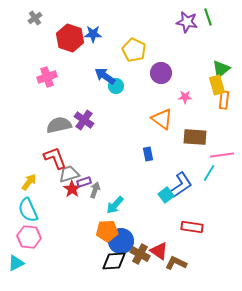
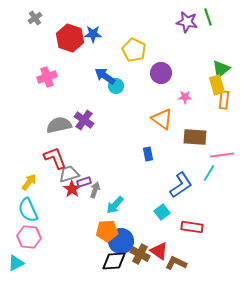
cyan square: moved 4 px left, 17 px down
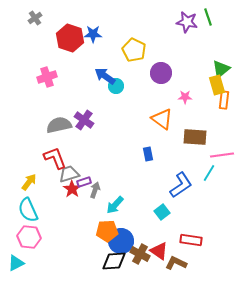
red rectangle: moved 1 px left, 13 px down
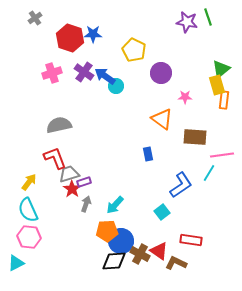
pink cross: moved 5 px right, 4 px up
purple cross: moved 48 px up
gray arrow: moved 9 px left, 14 px down
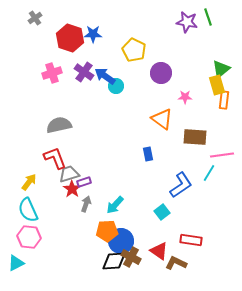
brown cross: moved 9 px left, 3 px down
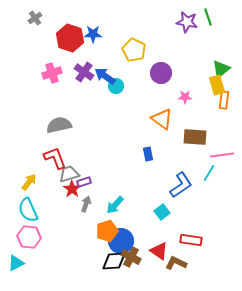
orange pentagon: rotated 15 degrees counterclockwise
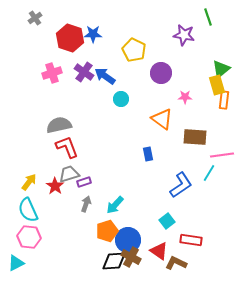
purple star: moved 3 px left, 13 px down
cyan circle: moved 5 px right, 13 px down
red L-shape: moved 12 px right, 11 px up
red star: moved 17 px left, 3 px up
cyan square: moved 5 px right, 9 px down
blue circle: moved 7 px right, 1 px up
